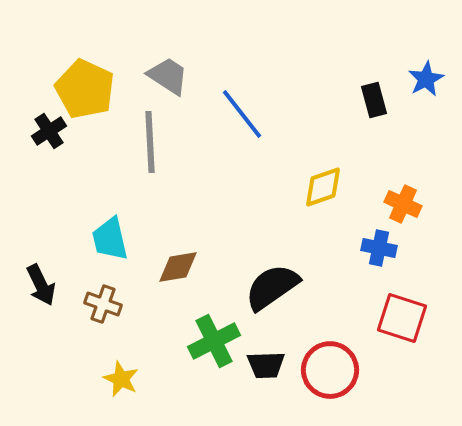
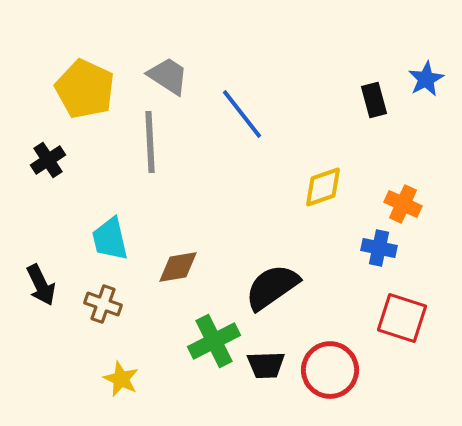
black cross: moved 1 px left, 29 px down
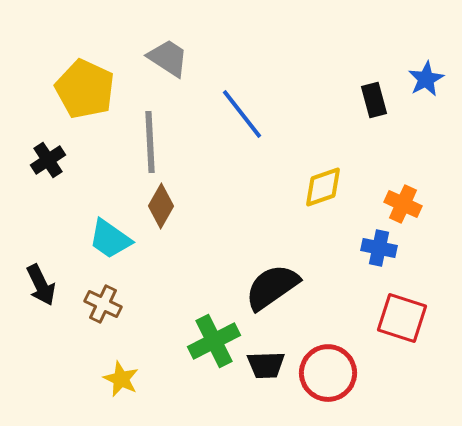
gray trapezoid: moved 18 px up
cyan trapezoid: rotated 42 degrees counterclockwise
brown diamond: moved 17 px left, 61 px up; rotated 51 degrees counterclockwise
brown cross: rotated 6 degrees clockwise
red circle: moved 2 px left, 3 px down
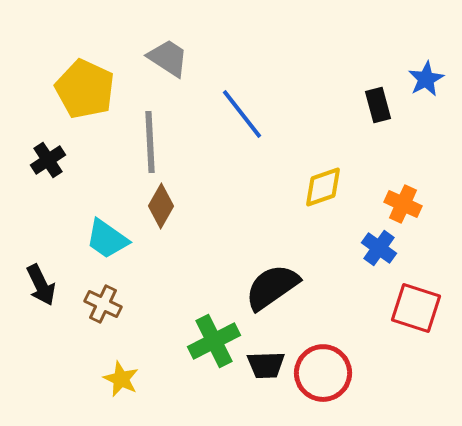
black rectangle: moved 4 px right, 5 px down
cyan trapezoid: moved 3 px left
blue cross: rotated 24 degrees clockwise
red square: moved 14 px right, 10 px up
red circle: moved 5 px left
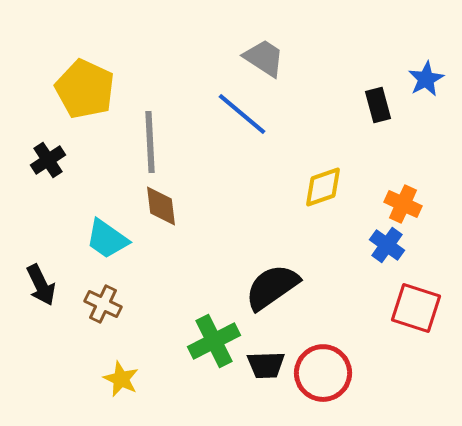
gray trapezoid: moved 96 px right
blue line: rotated 12 degrees counterclockwise
brown diamond: rotated 36 degrees counterclockwise
blue cross: moved 8 px right, 3 px up
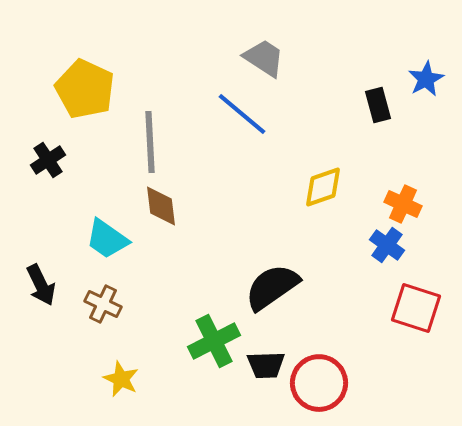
red circle: moved 4 px left, 10 px down
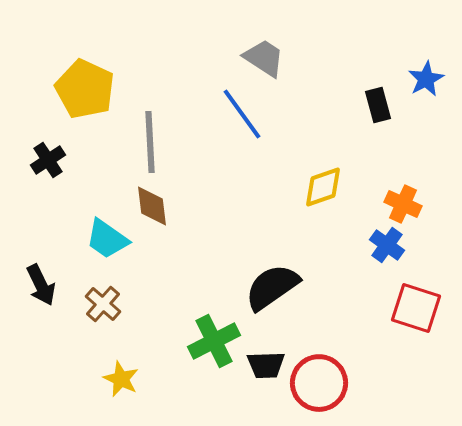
blue line: rotated 14 degrees clockwise
brown diamond: moved 9 px left
brown cross: rotated 15 degrees clockwise
